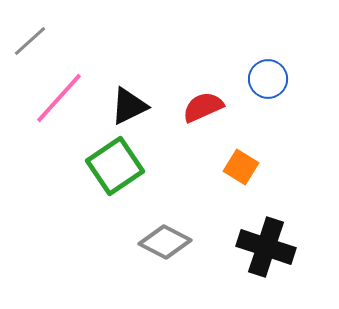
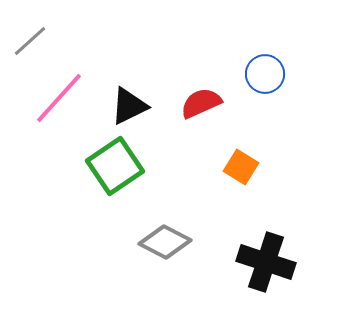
blue circle: moved 3 px left, 5 px up
red semicircle: moved 2 px left, 4 px up
black cross: moved 15 px down
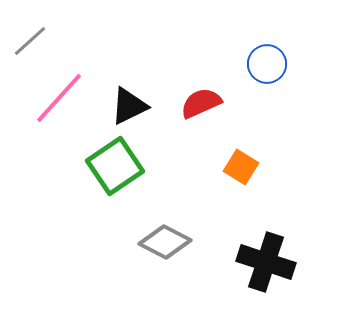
blue circle: moved 2 px right, 10 px up
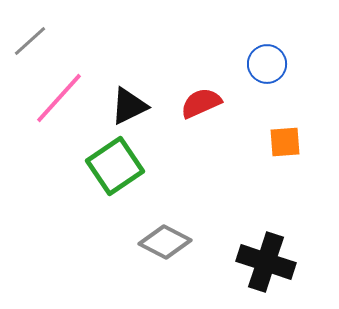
orange square: moved 44 px right, 25 px up; rotated 36 degrees counterclockwise
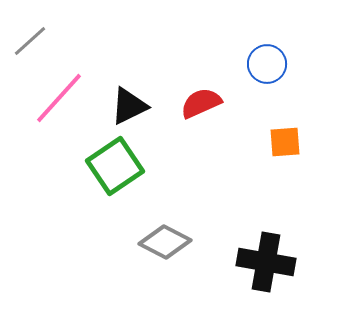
black cross: rotated 8 degrees counterclockwise
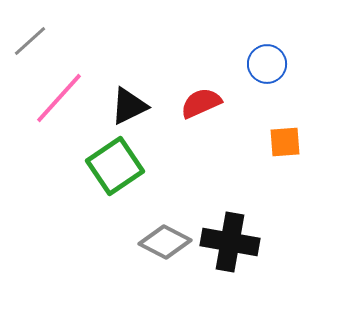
black cross: moved 36 px left, 20 px up
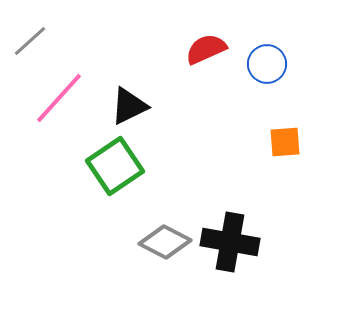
red semicircle: moved 5 px right, 54 px up
